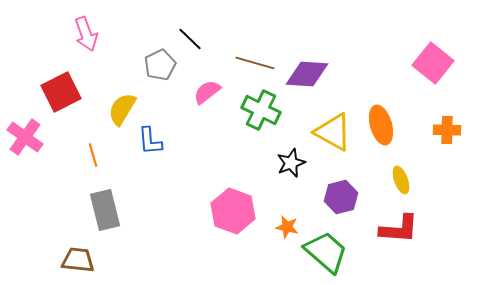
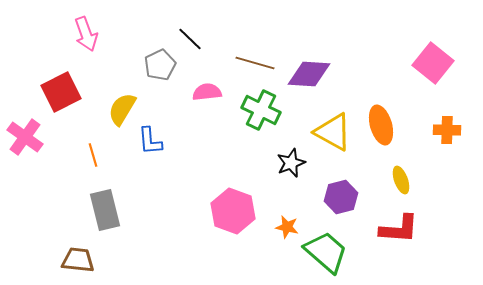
purple diamond: moved 2 px right
pink semicircle: rotated 32 degrees clockwise
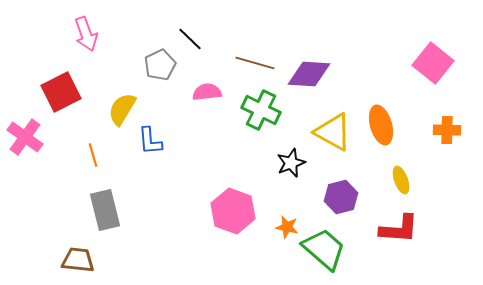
green trapezoid: moved 2 px left, 3 px up
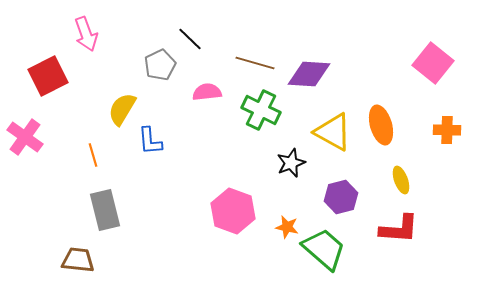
red square: moved 13 px left, 16 px up
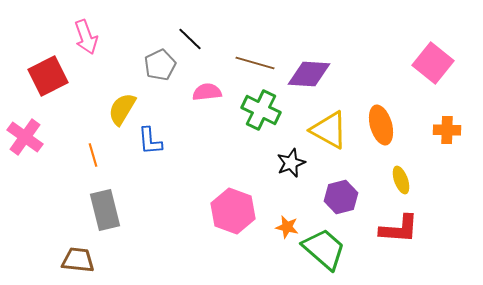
pink arrow: moved 3 px down
yellow triangle: moved 4 px left, 2 px up
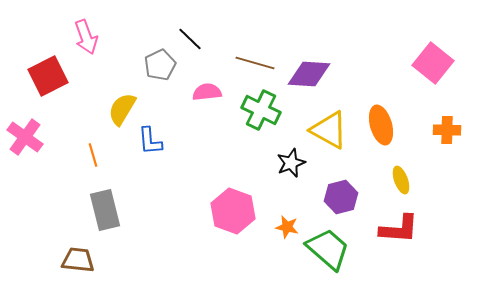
green trapezoid: moved 4 px right
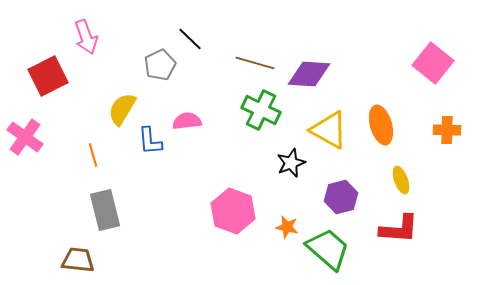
pink semicircle: moved 20 px left, 29 px down
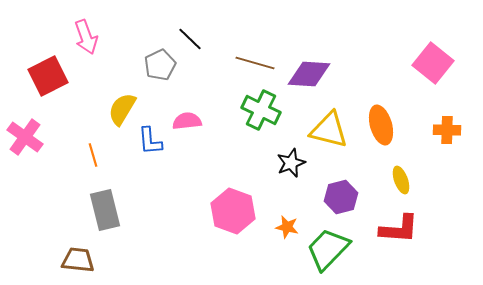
yellow triangle: rotated 15 degrees counterclockwise
green trapezoid: rotated 87 degrees counterclockwise
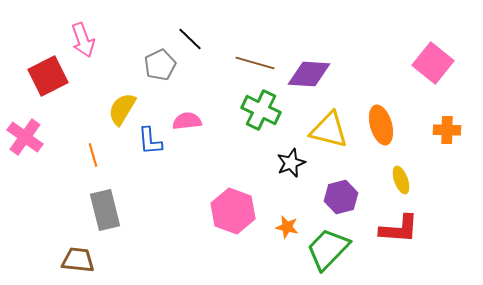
pink arrow: moved 3 px left, 3 px down
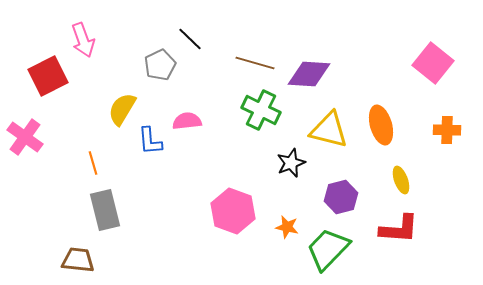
orange line: moved 8 px down
